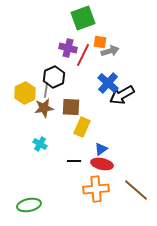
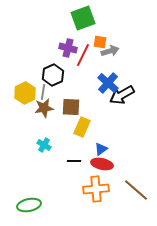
black hexagon: moved 1 px left, 2 px up
gray line: moved 3 px left, 2 px down
cyan cross: moved 4 px right, 1 px down
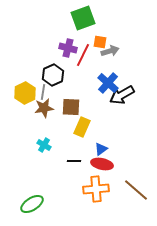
green ellipse: moved 3 px right, 1 px up; rotated 20 degrees counterclockwise
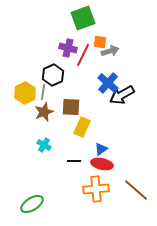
brown star: moved 4 px down; rotated 12 degrees counterclockwise
